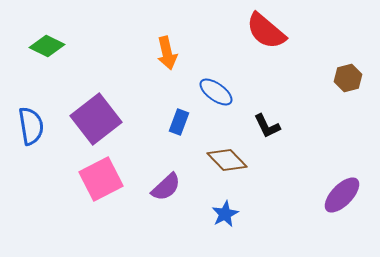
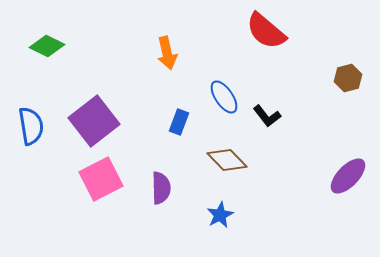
blue ellipse: moved 8 px right, 5 px down; rotated 20 degrees clockwise
purple square: moved 2 px left, 2 px down
black L-shape: moved 10 px up; rotated 12 degrees counterclockwise
purple semicircle: moved 5 px left, 1 px down; rotated 48 degrees counterclockwise
purple ellipse: moved 6 px right, 19 px up
blue star: moved 5 px left, 1 px down
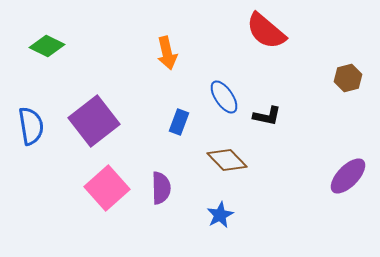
black L-shape: rotated 40 degrees counterclockwise
pink square: moved 6 px right, 9 px down; rotated 15 degrees counterclockwise
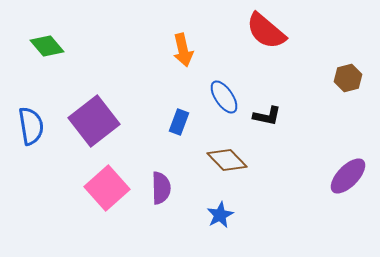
green diamond: rotated 24 degrees clockwise
orange arrow: moved 16 px right, 3 px up
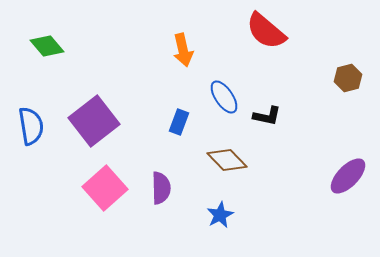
pink square: moved 2 px left
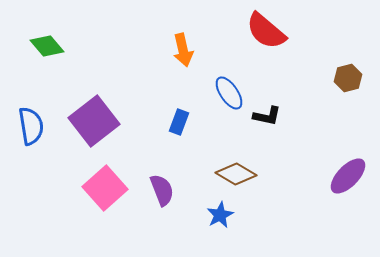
blue ellipse: moved 5 px right, 4 px up
brown diamond: moved 9 px right, 14 px down; rotated 15 degrees counterclockwise
purple semicircle: moved 1 px right, 2 px down; rotated 20 degrees counterclockwise
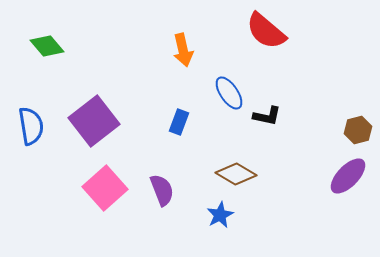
brown hexagon: moved 10 px right, 52 px down
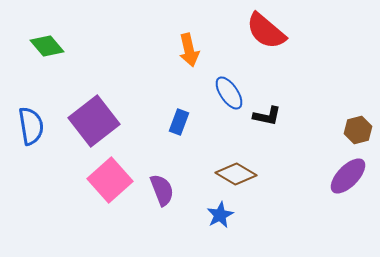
orange arrow: moved 6 px right
pink square: moved 5 px right, 8 px up
